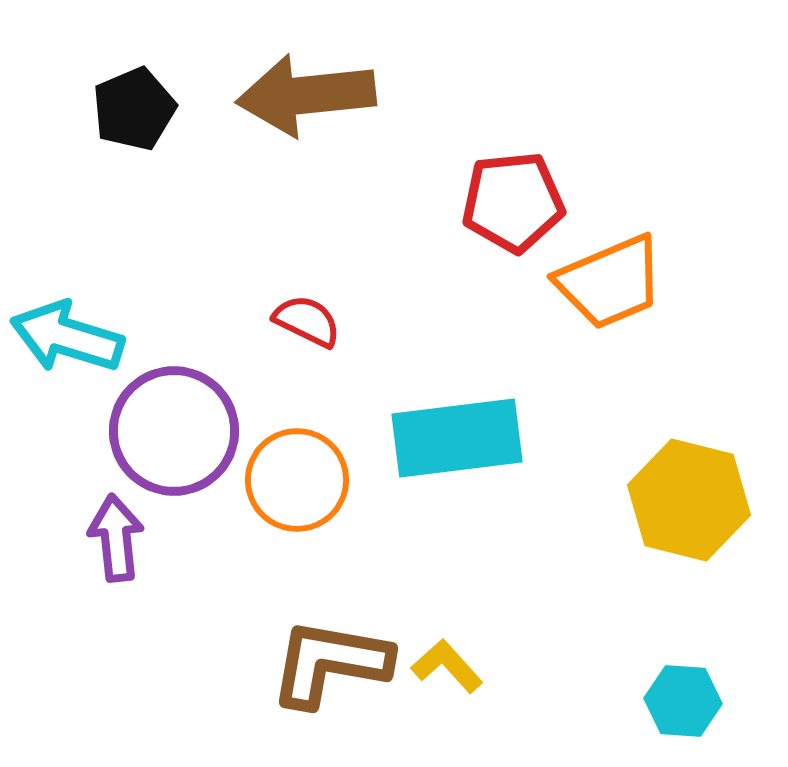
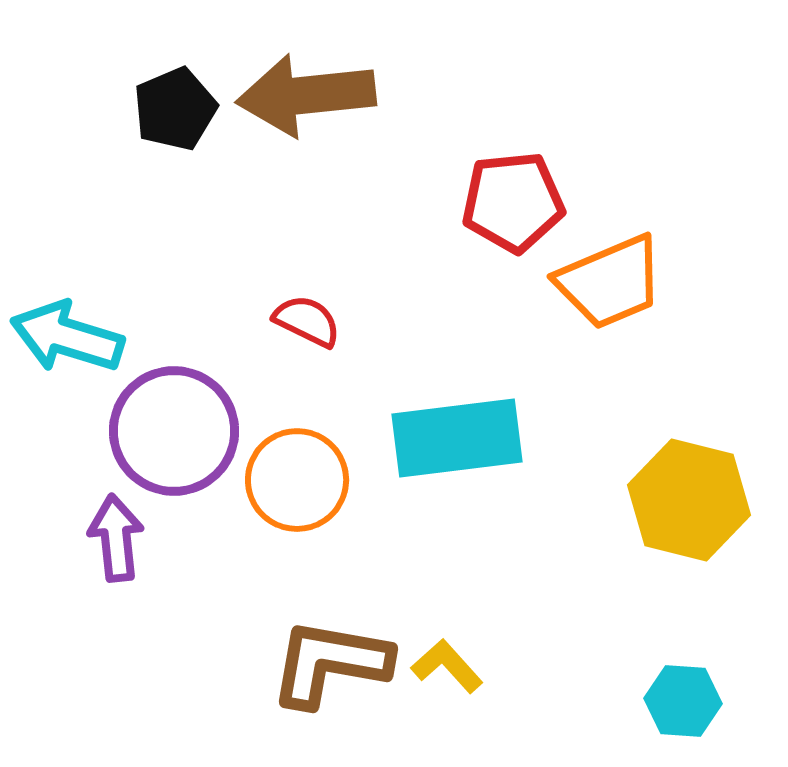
black pentagon: moved 41 px right
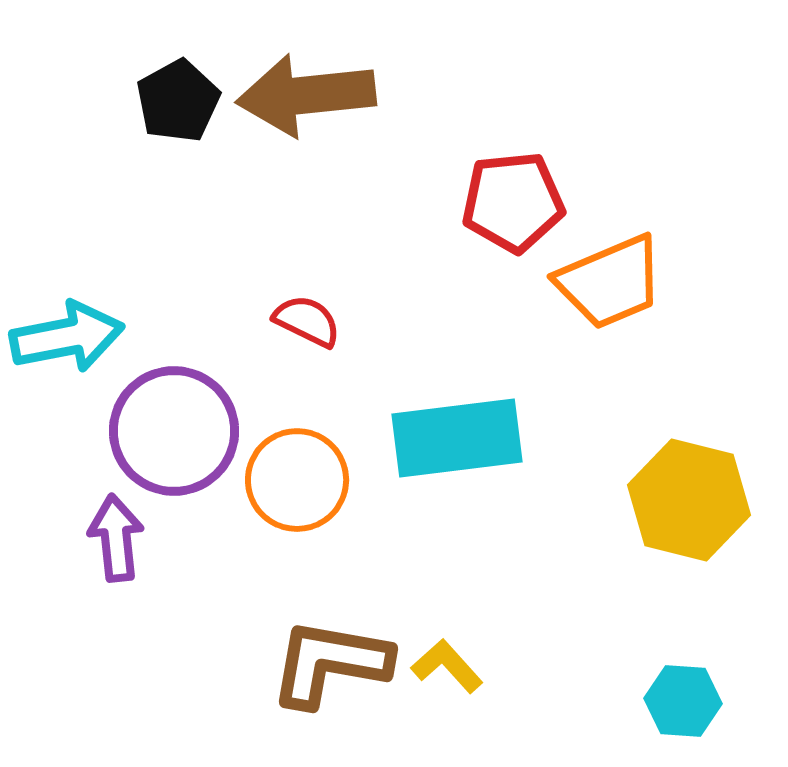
black pentagon: moved 3 px right, 8 px up; rotated 6 degrees counterclockwise
cyan arrow: rotated 152 degrees clockwise
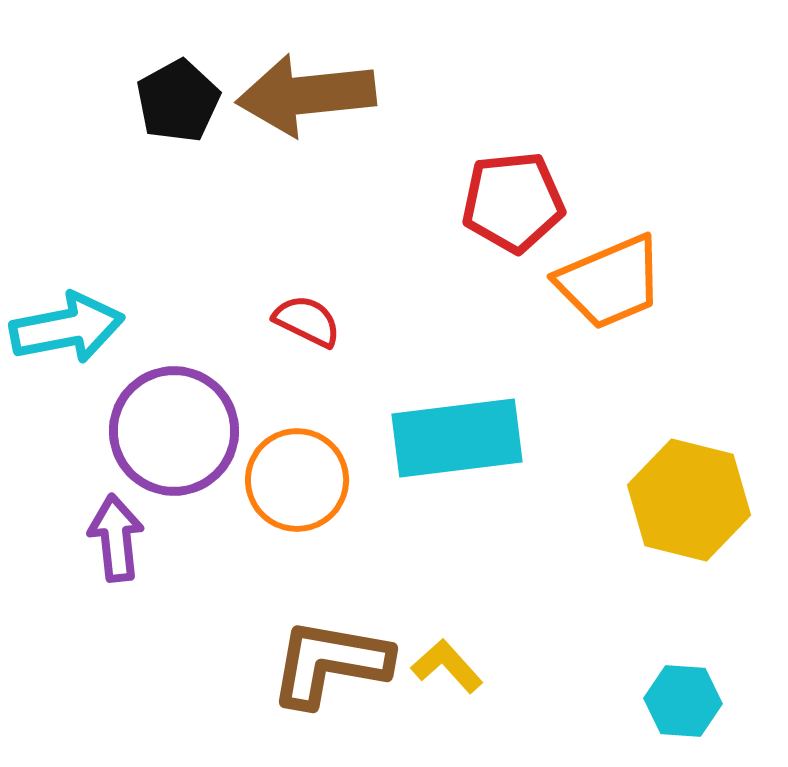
cyan arrow: moved 9 px up
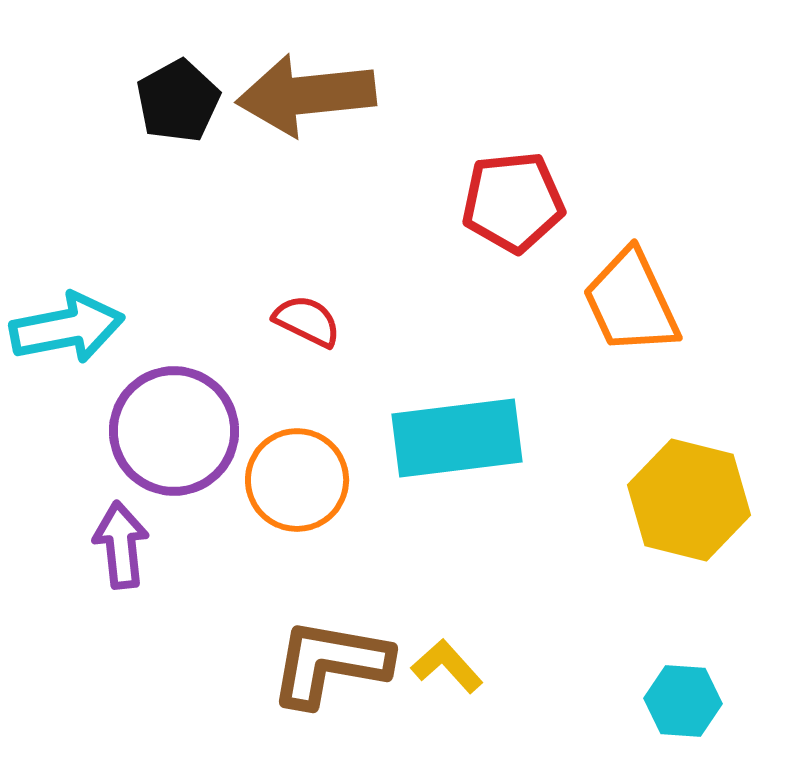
orange trapezoid: moved 21 px right, 20 px down; rotated 88 degrees clockwise
purple arrow: moved 5 px right, 7 px down
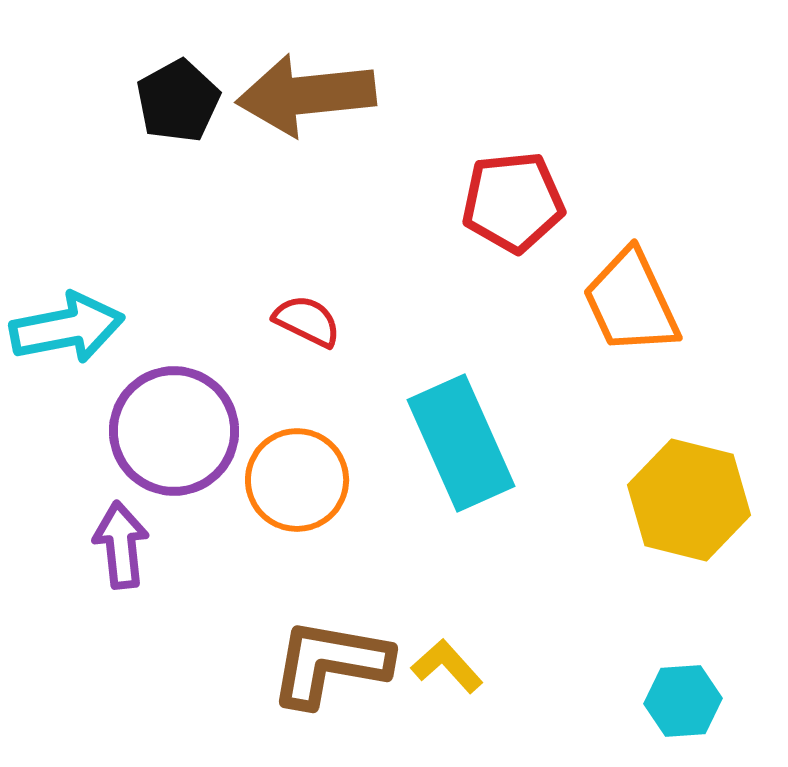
cyan rectangle: moved 4 px right, 5 px down; rotated 73 degrees clockwise
cyan hexagon: rotated 8 degrees counterclockwise
